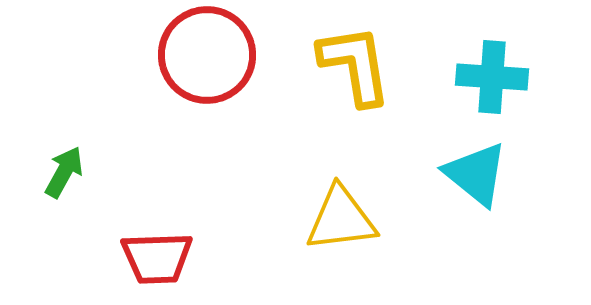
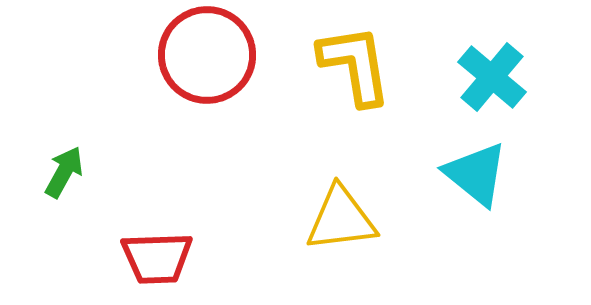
cyan cross: rotated 36 degrees clockwise
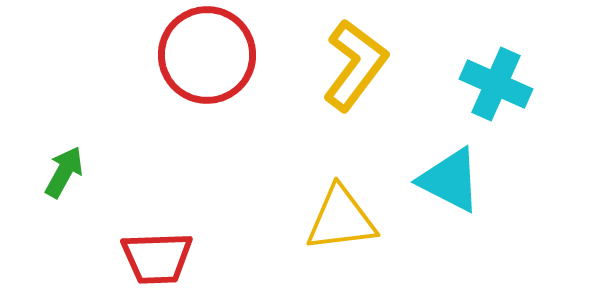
yellow L-shape: rotated 46 degrees clockwise
cyan cross: moved 4 px right, 7 px down; rotated 16 degrees counterclockwise
cyan triangle: moved 26 px left, 6 px down; rotated 12 degrees counterclockwise
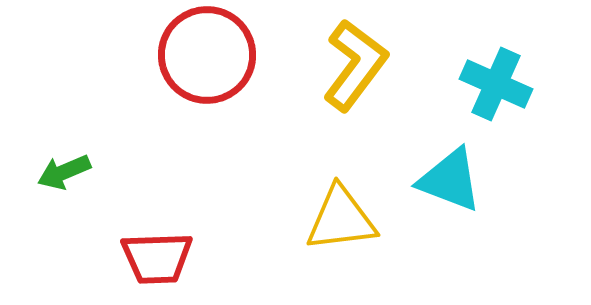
green arrow: rotated 142 degrees counterclockwise
cyan triangle: rotated 6 degrees counterclockwise
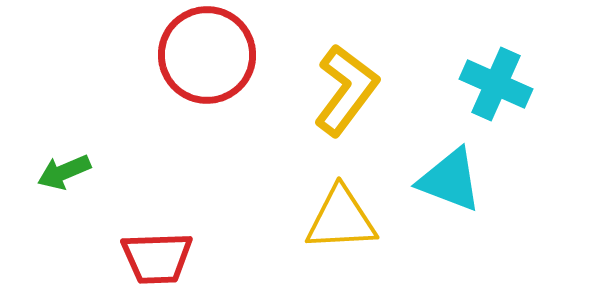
yellow L-shape: moved 9 px left, 25 px down
yellow triangle: rotated 4 degrees clockwise
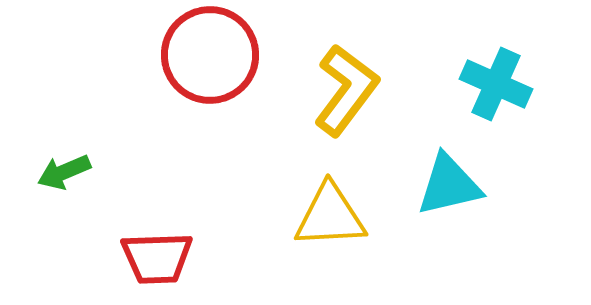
red circle: moved 3 px right
cyan triangle: moved 1 px left, 5 px down; rotated 34 degrees counterclockwise
yellow triangle: moved 11 px left, 3 px up
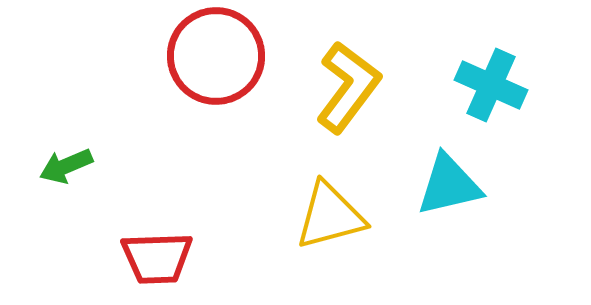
red circle: moved 6 px right, 1 px down
cyan cross: moved 5 px left, 1 px down
yellow L-shape: moved 2 px right, 3 px up
green arrow: moved 2 px right, 6 px up
yellow triangle: rotated 12 degrees counterclockwise
